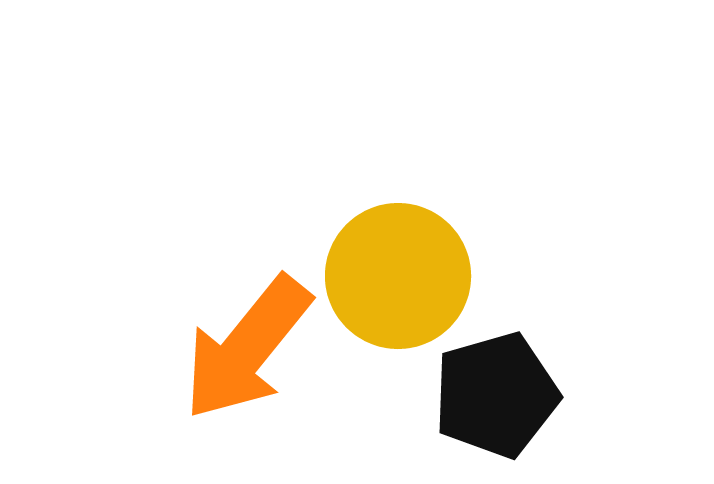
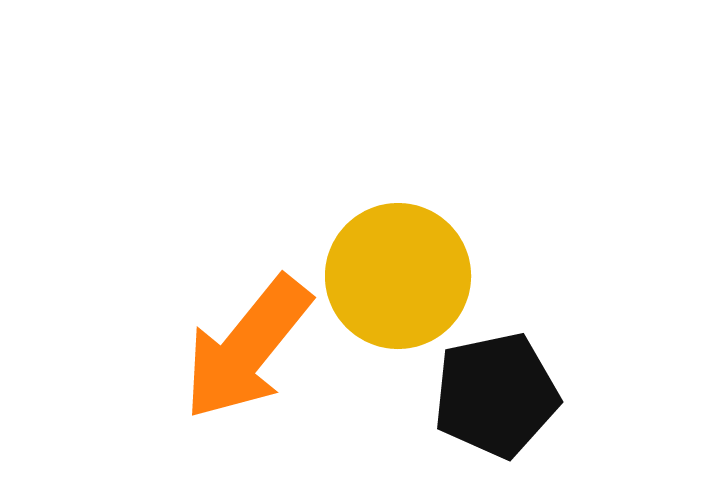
black pentagon: rotated 4 degrees clockwise
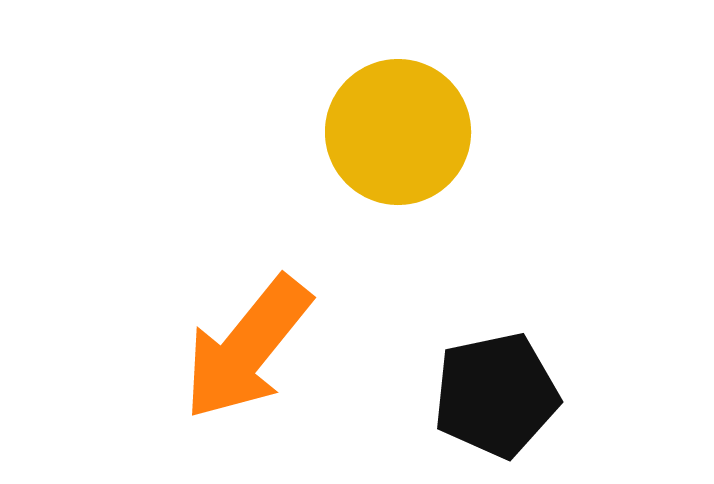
yellow circle: moved 144 px up
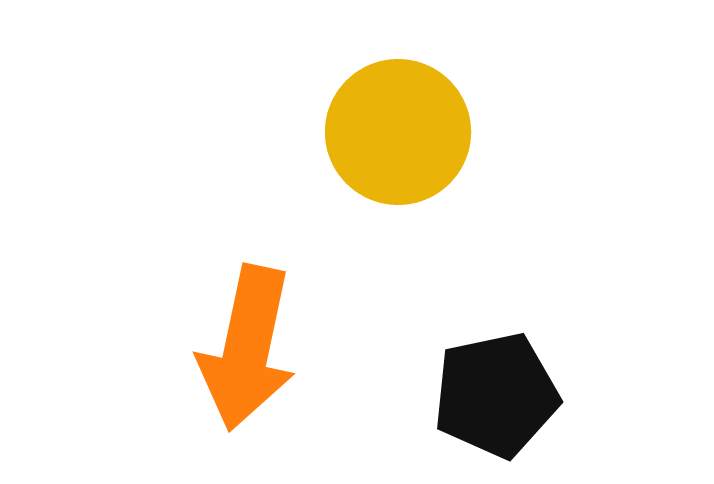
orange arrow: rotated 27 degrees counterclockwise
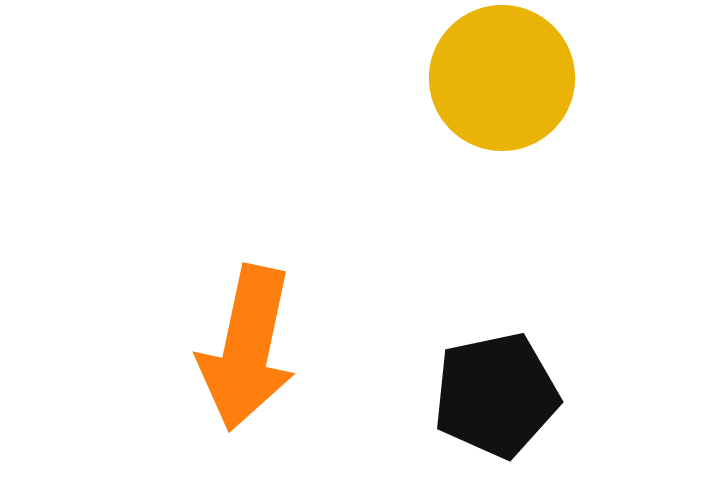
yellow circle: moved 104 px right, 54 px up
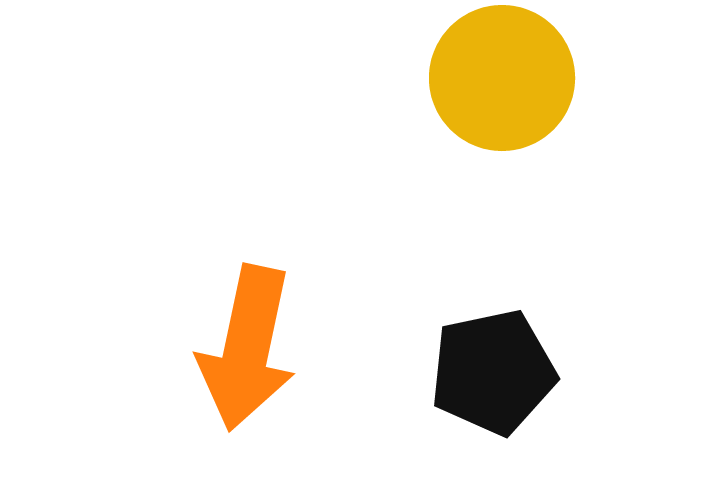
black pentagon: moved 3 px left, 23 px up
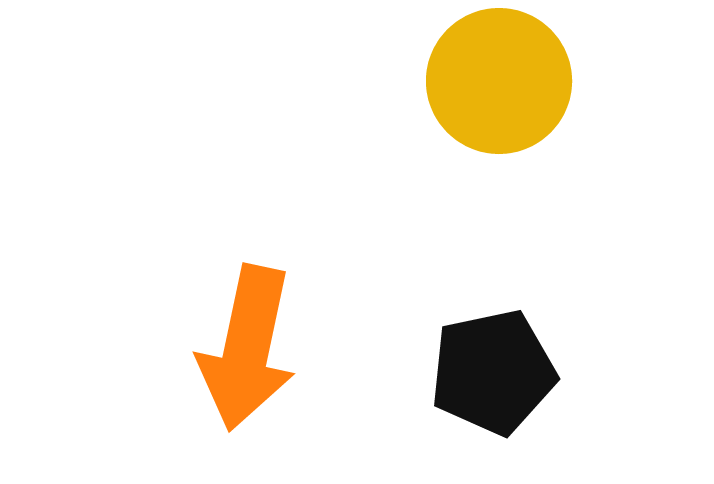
yellow circle: moved 3 px left, 3 px down
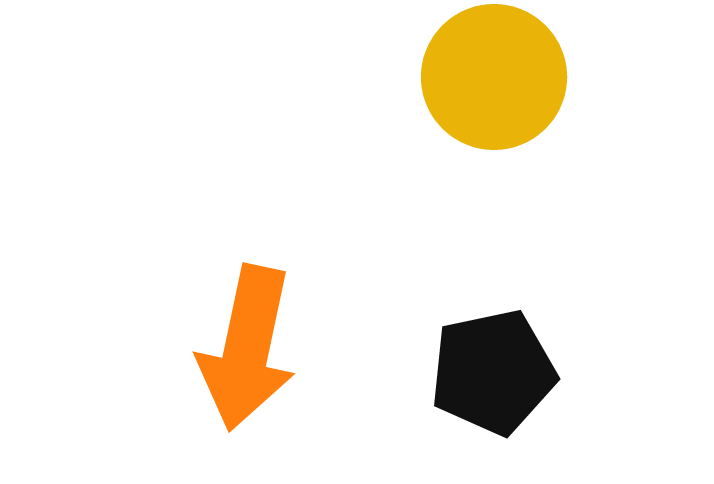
yellow circle: moved 5 px left, 4 px up
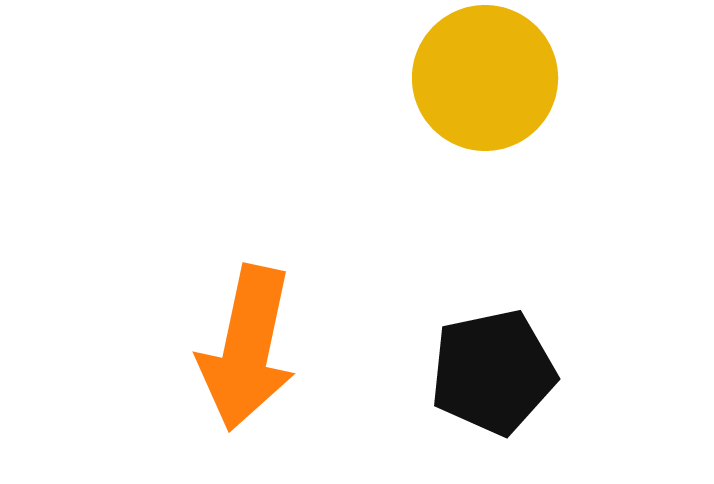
yellow circle: moved 9 px left, 1 px down
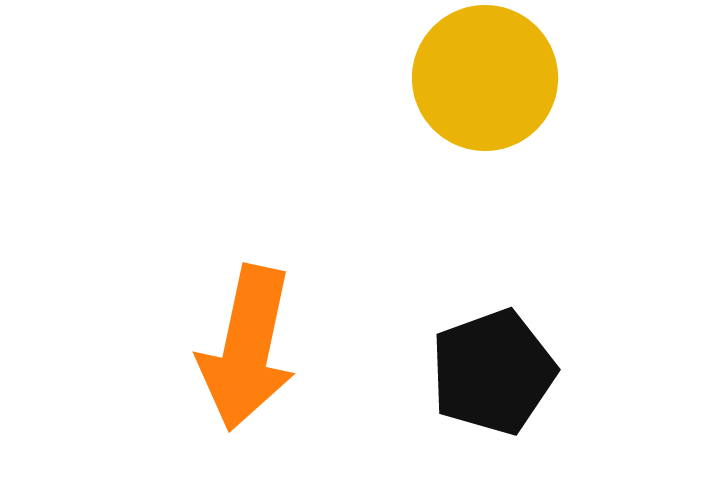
black pentagon: rotated 8 degrees counterclockwise
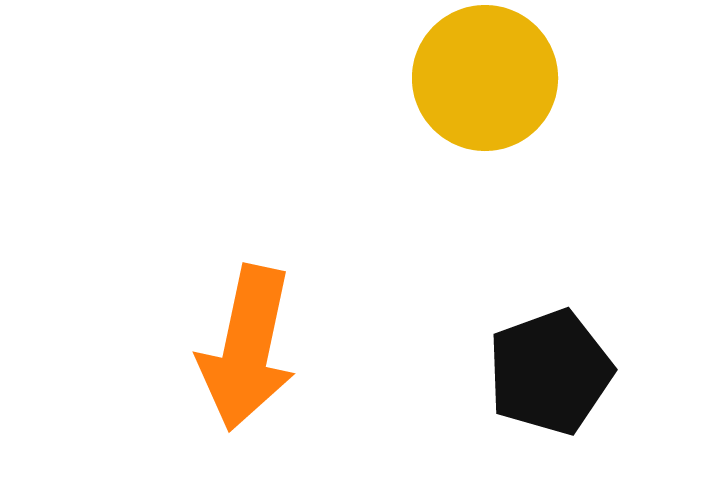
black pentagon: moved 57 px right
